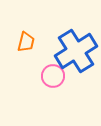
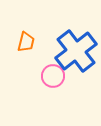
blue cross: rotated 6 degrees counterclockwise
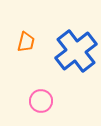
pink circle: moved 12 px left, 25 px down
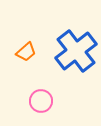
orange trapezoid: moved 10 px down; rotated 35 degrees clockwise
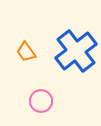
orange trapezoid: rotated 95 degrees clockwise
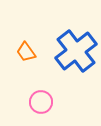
pink circle: moved 1 px down
